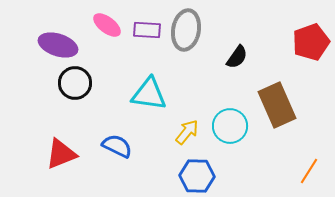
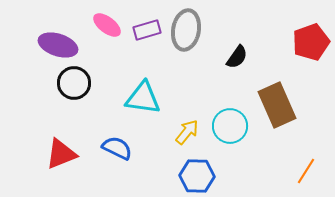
purple rectangle: rotated 20 degrees counterclockwise
black circle: moved 1 px left
cyan triangle: moved 6 px left, 4 px down
blue semicircle: moved 2 px down
orange line: moved 3 px left
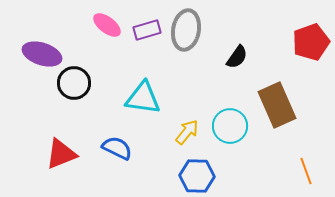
purple ellipse: moved 16 px left, 9 px down
orange line: rotated 52 degrees counterclockwise
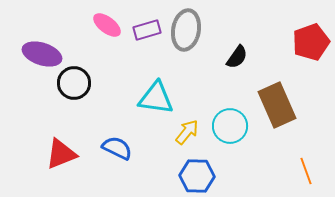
cyan triangle: moved 13 px right
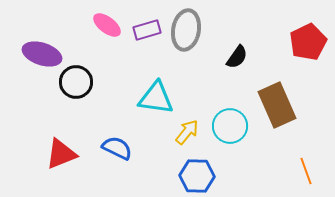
red pentagon: moved 3 px left; rotated 6 degrees counterclockwise
black circle: moved 2 px right, 1 px up
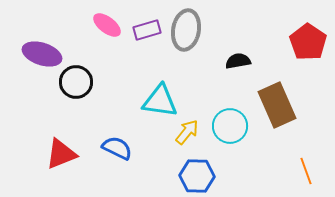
red pentagon: rotated 12 degrees counterclockwise
black semicircle: moved 1 px right, 4 px down; rotated 135 degrees counterclockwise
cyan triangle: moved 4 px right, 3 px down
